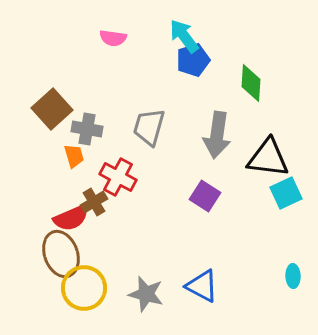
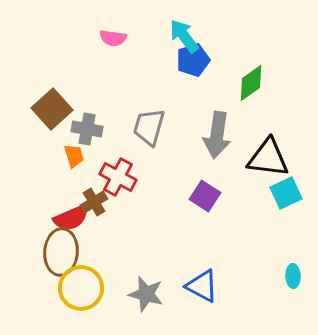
green diamond: rotated 51 degrees clockwise
brown ellipse: moved 2 px up; rotated 24 degrees clockwise
yellow circle: moved 3 px left
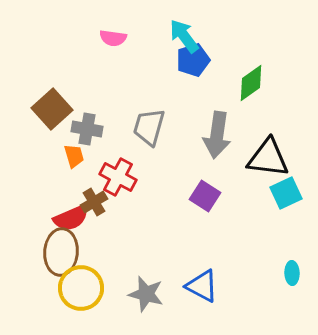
cyan ellipse: moved 1 px left, 3 px up
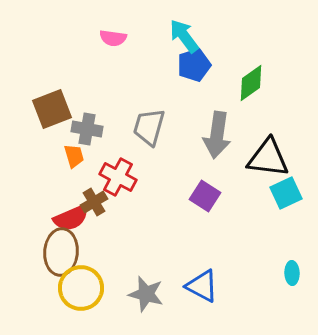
blue pentagon: moved 1 px right, 5 px down
brown square: rotated 21 degrees clockwise
